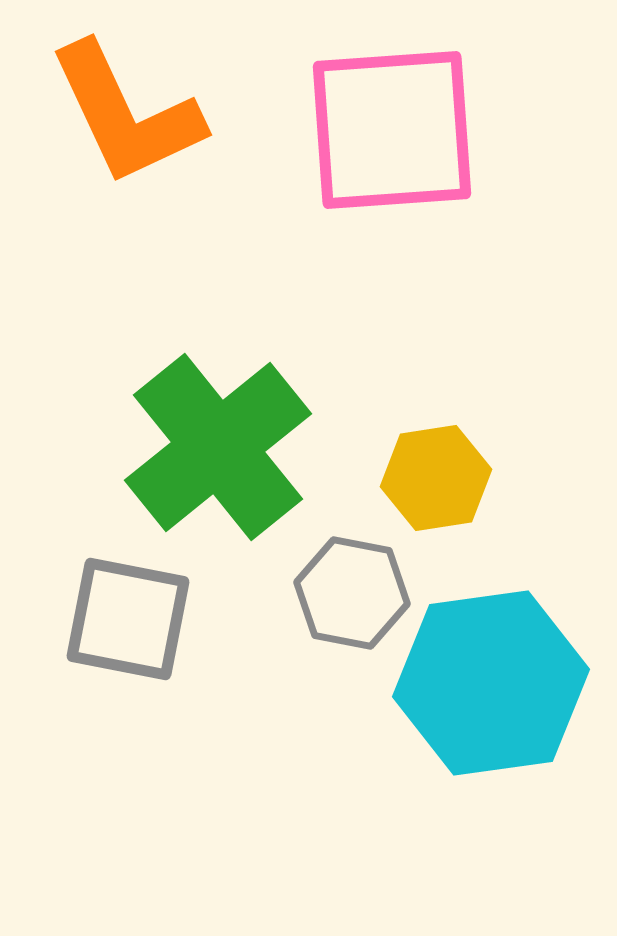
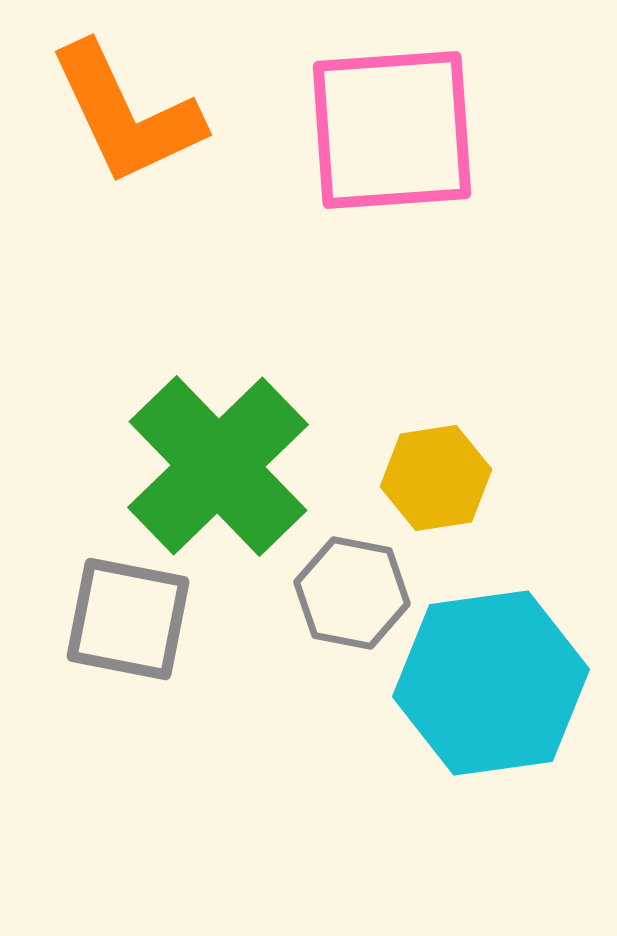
green cross: moved 19 px down; rotated 5 degrees counterclockwise
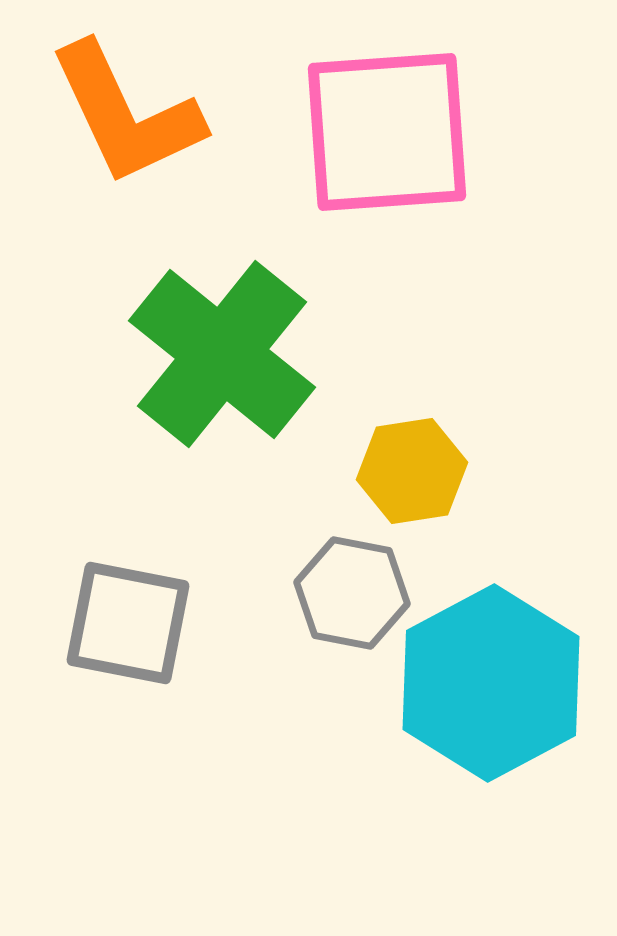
pink square: moved 5 px left, 2 px down
green cross: moved 4 px right, 112 px up; rotated 7 degrees counterclockwise
yellow hexagon: moved 24 px left, 7 px up
gray square: moved 4 px down
cyan hexagon: rotated 20 degrees counterclockwise
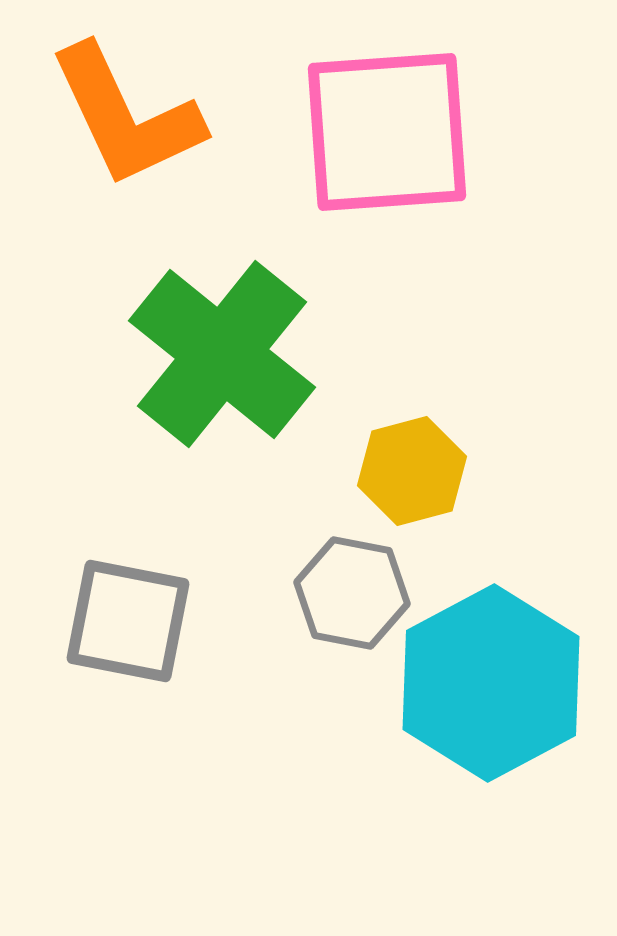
orange L-shape: moved 2 px down
yellow hexagon: rotated 6 degrees counterclockwise
gray square: moved 2 px up
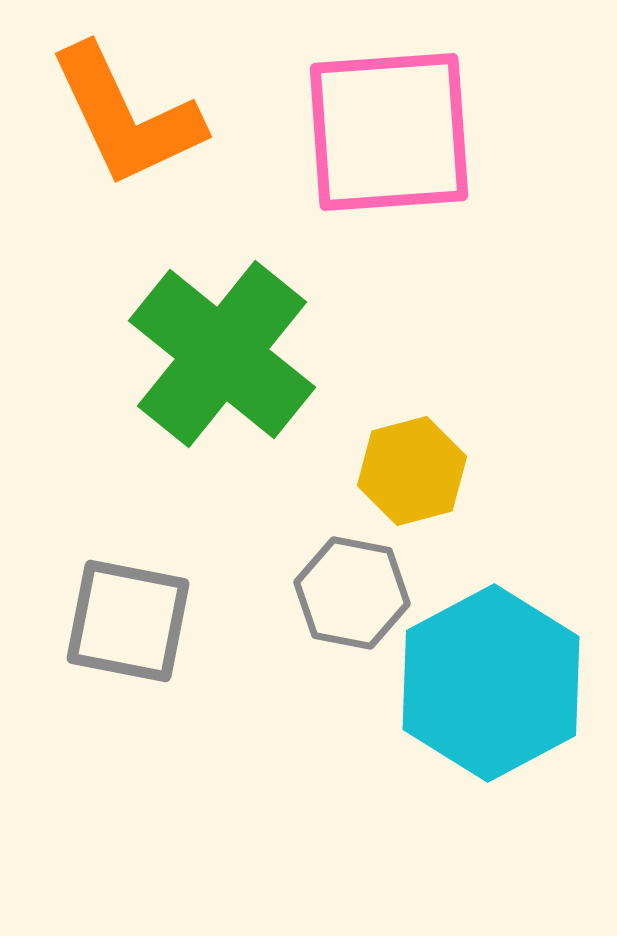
pink square: moved 2 px right
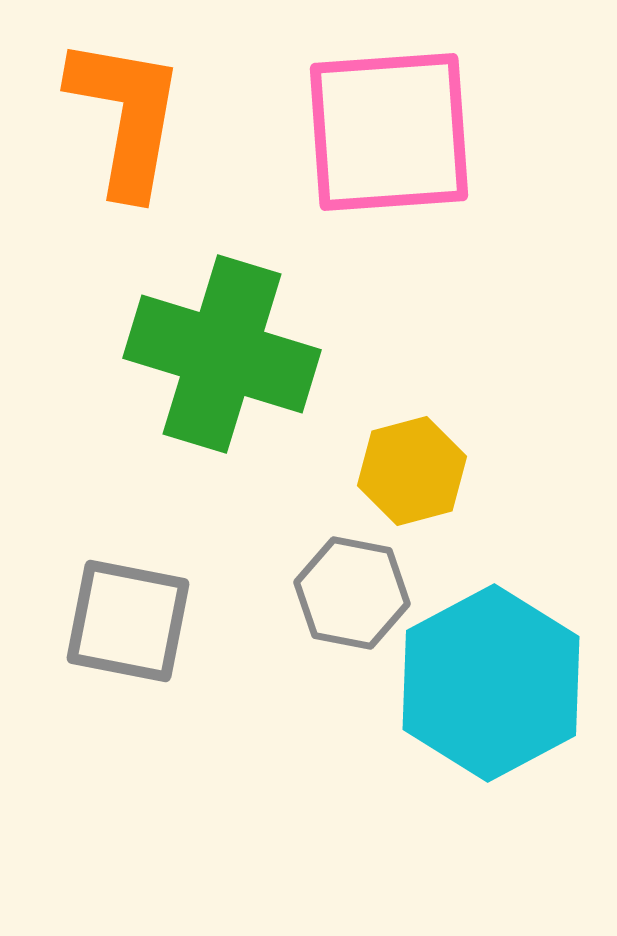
orange L-shape: rotated 145 degrees counterclockwise
green cross: rotated 22 degrees counterclockwise
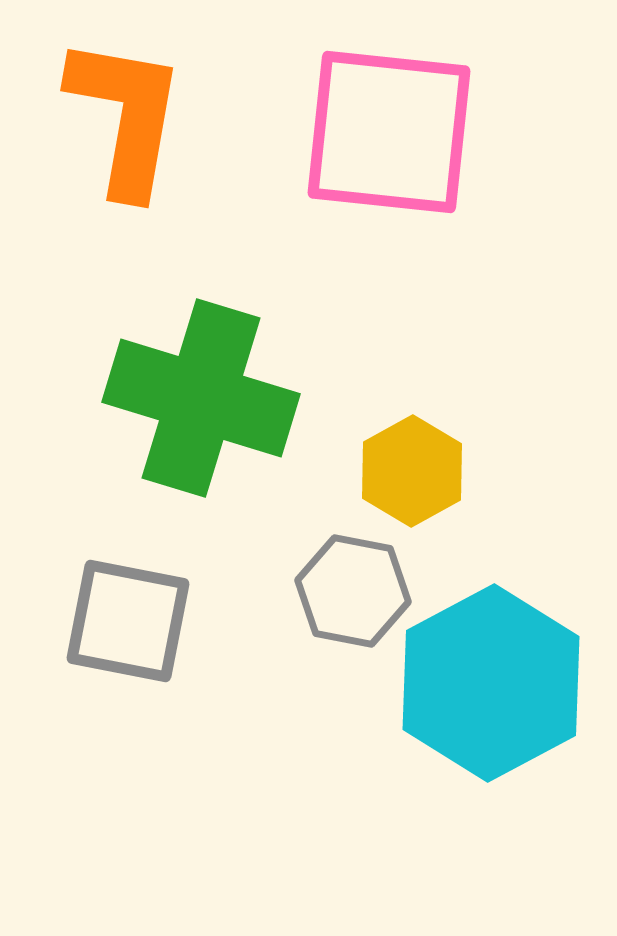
pink square: rotated 10 degrees clockwise
green cross: moved 21 px left, 44 px down
yellow hexagon: rotated 14 degrees counterclockwise
gray hexagon: moved 1 px right, 2 px up
